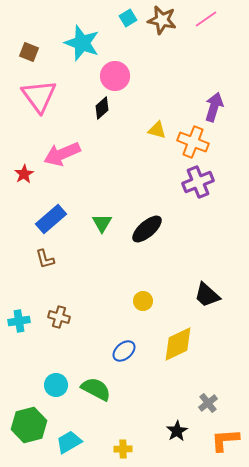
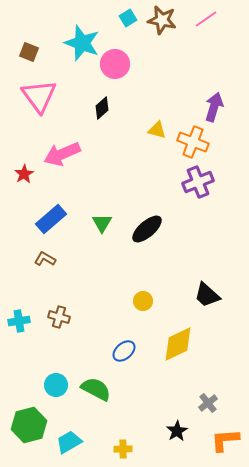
pink circle: moved 12 px up
brown L-shape: rotated 135 degrees clockwise
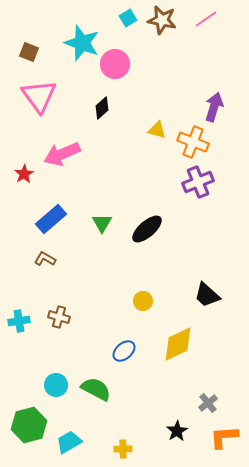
orange L-shape: moved 1 px left, 3 px up
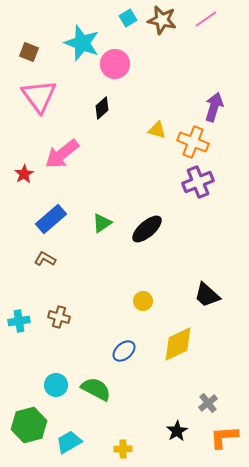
pink arrow: rotated 15 degrees counterclockwise
green triangle: rotated 25 degrees clockwise
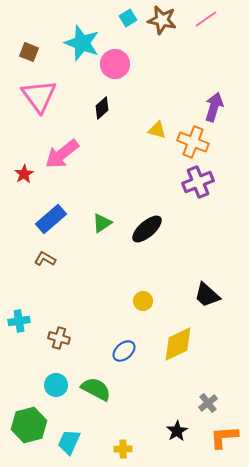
brown cross: moved 21 px down
cyan trapezoid: rotated 36 degrees counterclockwise
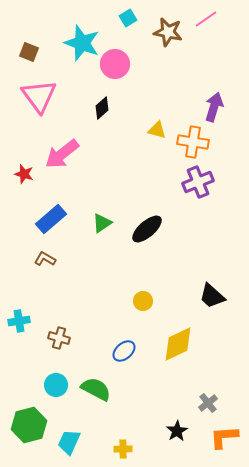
brown star: moved 6 px right, 12 px down
orange cross: rotated 12 degrees counterclockwise
red star: rotated 24 degrees counterclockwise
black trapezoid: moved 5 px right, 1 px down
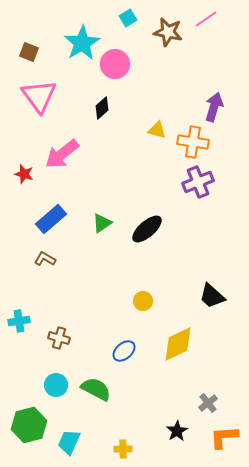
cyan star: rotated 21 degrees clockwise
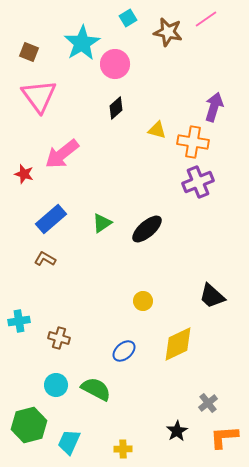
black diamond: moved 14 px right
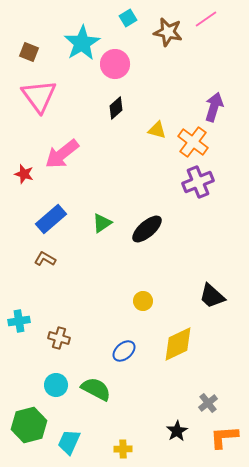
orange cross: rotated 28 degrees clockwise
